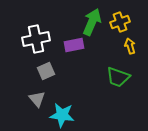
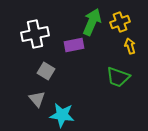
white cross: moved 1 px left, 5 px up
gray square: rotated 36 degrees counterclockwise
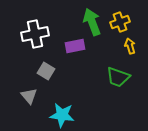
green arrow: rotated 44 degrees counterclockwise
purple rectangle: moved 1 px right, 1 px down
gray triangle: moved 8 px left, 3 px up
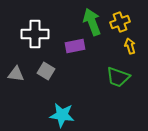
white cross: rotated 12 degrees clockwise
gray triangle: moved 13 px left, 22 px up; rotated 42 degrees counterclockwise
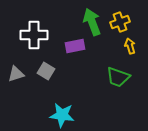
white cross: moved 1 px left, 1 px down
gray triangle: rotated 24 degrees counterclockwise
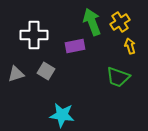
yellow cross: rotated 12 degrees counterclockwise
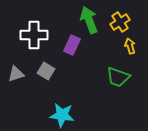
green arrow: moved 3 px left, 2 px up
purple rectangle: moved 3 px left, 1 px up; rotated 54 degrees counterclockwise
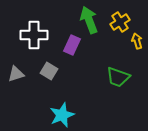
yellow arrow: moved 7 px right, 5 px up
gray square: moved 3 px right
cyan star: rotated 30 degrees counterclockwise
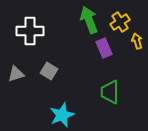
white cross: moved 4 px left, 4 px up
purple rectangle: moved 32 px right, 3 px down; rotated 48 degrees counterclockwise
green trapezoid: moved 8 px left, 15 px down; rotated 70 degrees clockwise
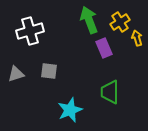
white cross: rotated 16 degrees counterclockwise
yellow arrow: moved 3 px up
gray square: rotated 24 degrees counterclockwise
cyan star: moved 8 px right, 5 px up
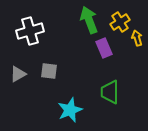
gray triangle: moved 2 px right; rotated 12 degrees counterclockwise
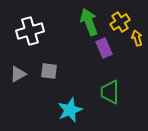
green arrow: moved 2 px down
